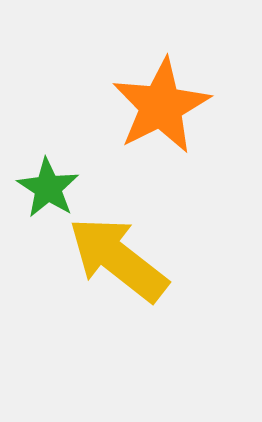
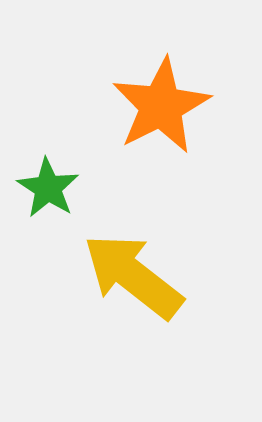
yellow arrow: moved 15 px right, 17 px down
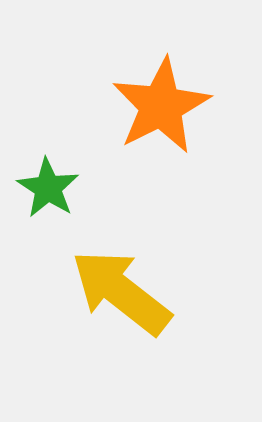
yellow arrow: moved 12 px left, 16 px down
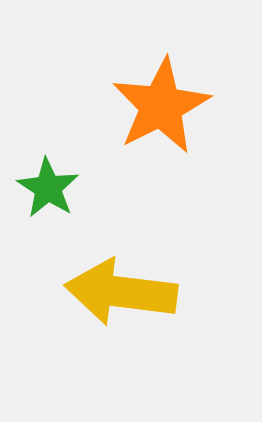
yellow arrow: rotated 31 degrees counterclockwise
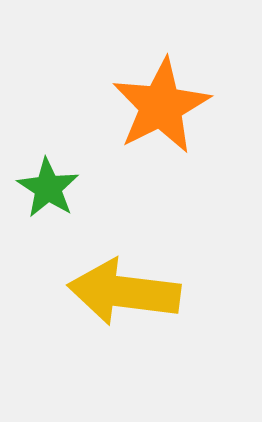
yellow arrow: moved 3 px right
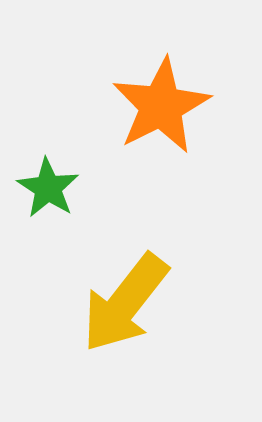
yellow arrow: moved 1 px right, 11 px down; rotated 59 degrees counterclockwise
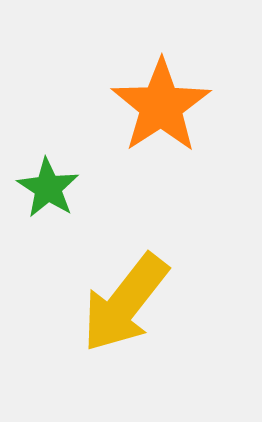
orange star: rotated 6 degrees counterclockwise
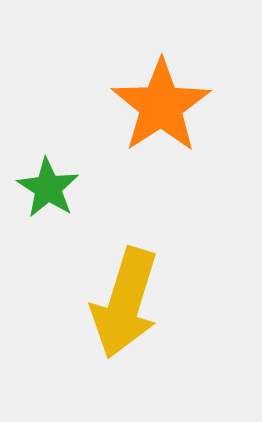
yellow arrow: rotated 21 degrees counterclockwise
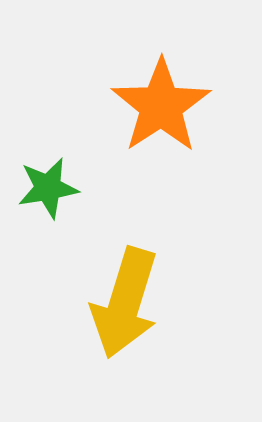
green star: rotated 30 degrees clockwise
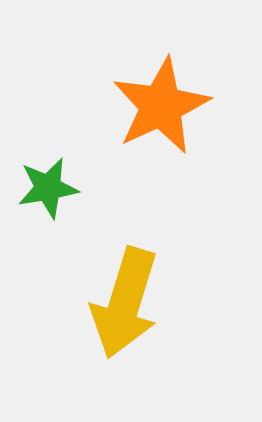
orange star: rotated 8 degrees clockwise
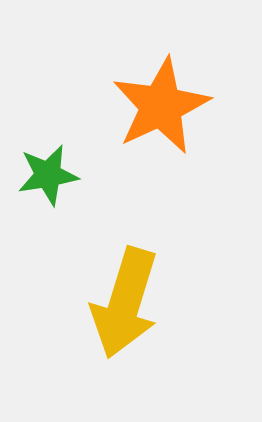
green star: moved 13 px up
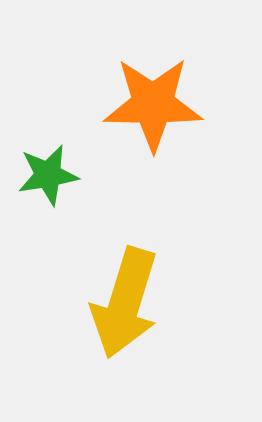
orange star: moved 8 px left, 2 px up; rotated 26 degrees clockwise
